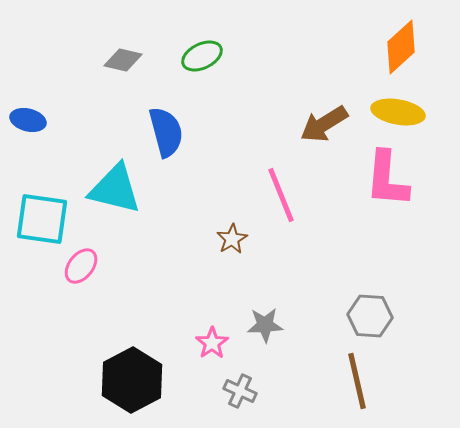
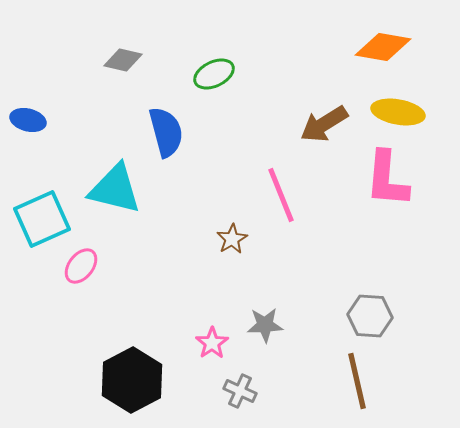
orange diamond: moved 18 px left; rotated 52 degrees clockwise
green ellipse: moved 12 px right, 18 px down
cyan square: rotated 32 degrees counterclockwise
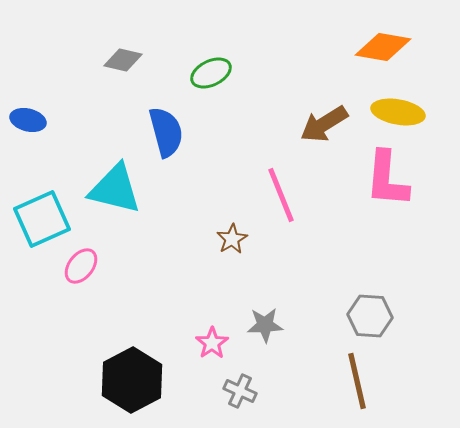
green ellipse: moved 3 px left, 1 px up
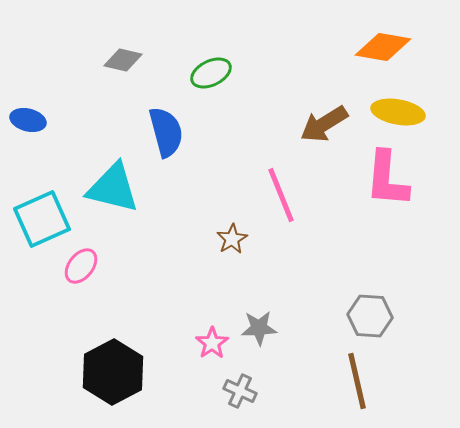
cyan triangle: moved 2 px left, 1 px up
gray star: moved 6 px left, 3 px down
black hexagon: moved 19 px left, 8 px up
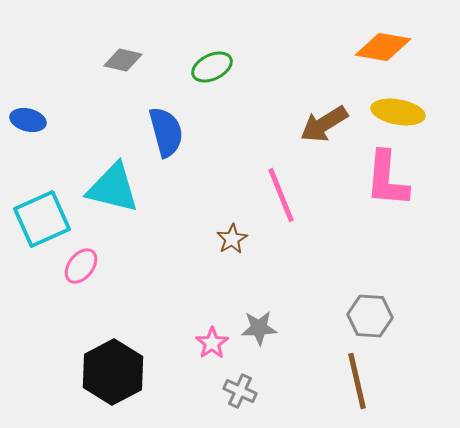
green ellipse: moved 1 px right, 6 px up
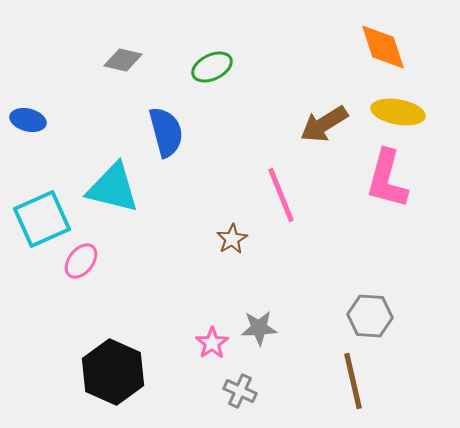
orange diamond: rotated 62 degrees clockwise
pink L-shape: rotated 10 degrees clockwise
pink ellipse: moved 5 px up
black hexagon: rotated 8 degrees counterclockwise
brown line: moved 4 px left
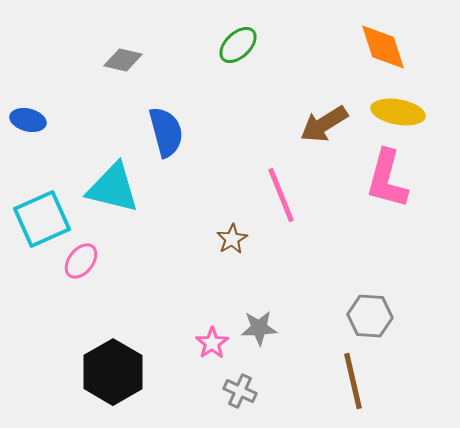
green ellipse: moved 26 px right, 22 px up; rotated 18 degrees counterclockwise
black hexagon: rotated 6 degrees clockwise
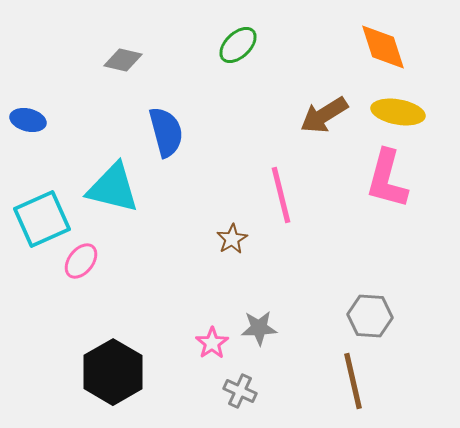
brown arrow: moved 9 px up
pink line: rotated 8 degrees clockwise
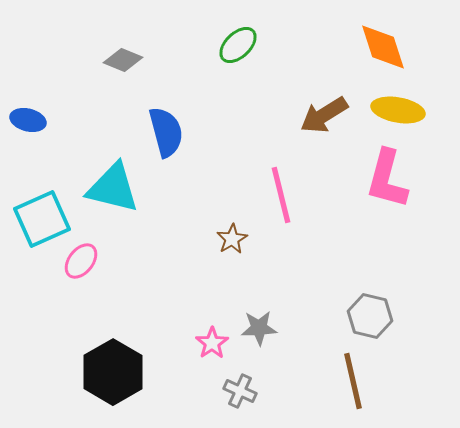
gray diamond: rotated 9 degrees clockwise
yellow ellipse: moved 2 px up
gray hexagon: rotated 9 degrees clockwise
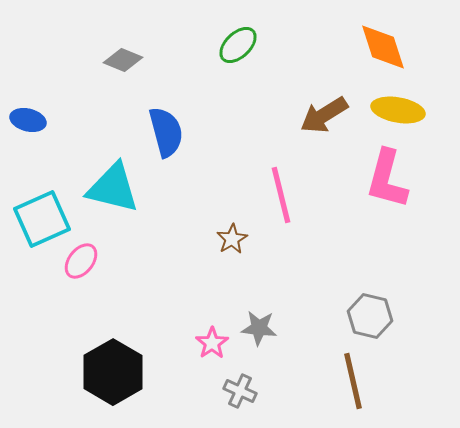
gray star: rotated 9 degrees clockwise
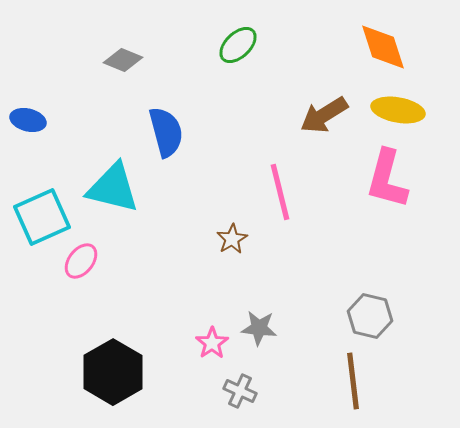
pink line: moved 1 px left, 3 px up
cyan square: moved 2 px up
brown line: rotated 6 degrees clockwise
